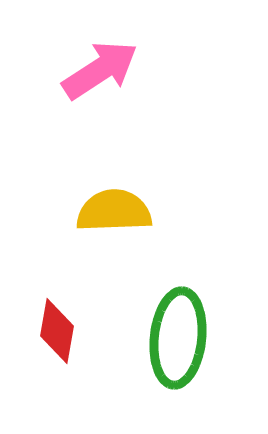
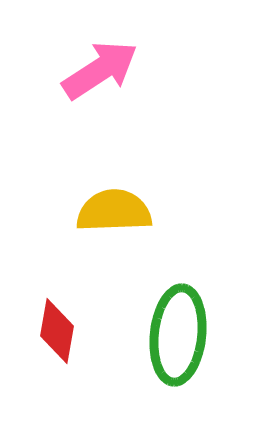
green ellipse: moved 3 px up
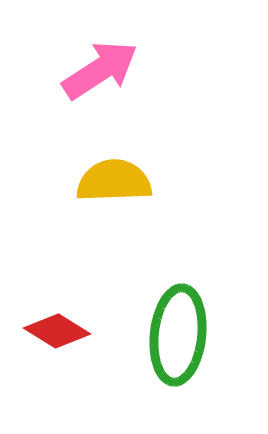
yellow semicircle: moved 30 px up
red diamond: rotated 68 degrees counterclockwise
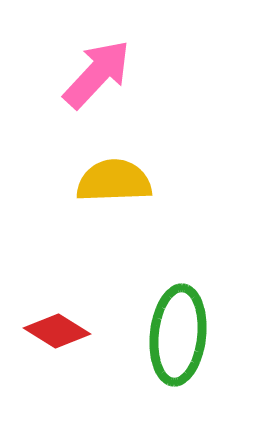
pink arrow: moved 3 px left, 4 px down; rotated 14 degrees counterclockwise
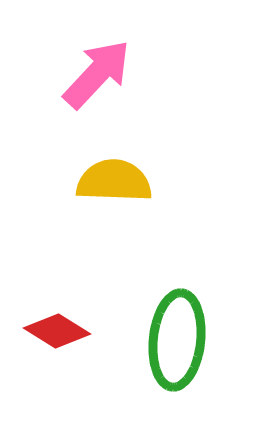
yellow semicircle: rotated 4 degrees clockwise
green ellipse: moved 1 px left, 5 px down
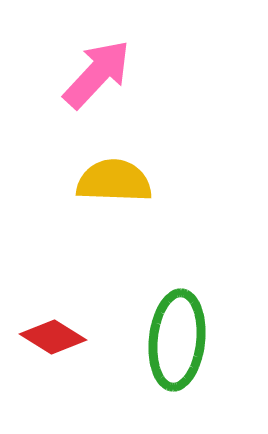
red diamond: moved 4 px left, 6 px down
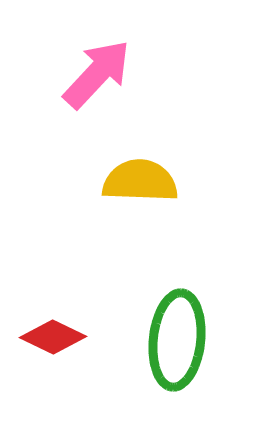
yellow semicircle: moved 26 px right
red diamond: rotated 6 degrees counterclockwise
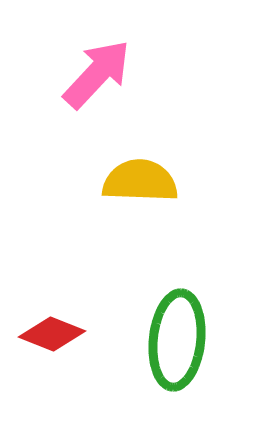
red diamond: moved 1 px left, 3 px up; rotated 4 degrees counterclockwise
